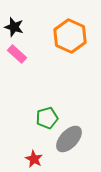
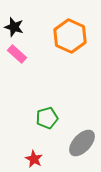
gray ellipse: moved 13 px right, 4 px down
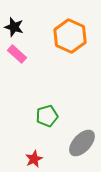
green pentagon: moved 2 px up
red star: rotated 18 degrees clockwise
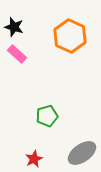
gray ellipse: moved 10 px down; rotated 12 degrees clockwise
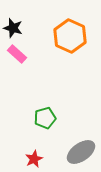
black star: moved 1 px left, 1 px down
green pentagon: moved 2 px left, 2 px down
gray ellipse: moved 1 px left, 1 px up
